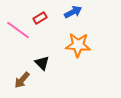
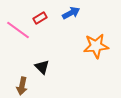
blue arrow: moved 2 px left, 1 px down
orange star: moved 18 px right, 1 px down; rotated 10 degrees counterclockwise
black triangle: moved 4 px down
brown arrow: moved 6 px down; rotated 30 degrees counterclockwise
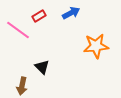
red rectangle: moved 1 px left, 2 px up
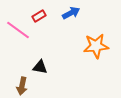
black triangle: moved 2 px left; rotated 35 degrees counterclockwise
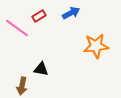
pink line: moved 1 px left, 2 px up
black triangle: moved 1 px right, 2 px down
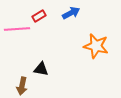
pink line: moved 1 px down; rotated 40 degrees counterclockwise
orange star: rotated 20 degrees clockwise
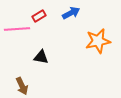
orange star: moved 2 px right, 5 px up; rotated 25 degrees counterclockwise
black triangle: moved 12 px up
brown arrow: rotated 36 degrees counterclockwise
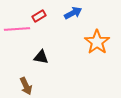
blue arrow: moved 2 px right
orange star: moved 1 px left, 1 px down; rotated 25 degrees counterclockwise
brown arrow: moved 4 px right
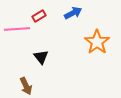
black triangle: rotated 42 degrees clockwise
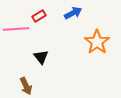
pink line: moved 1 px left
